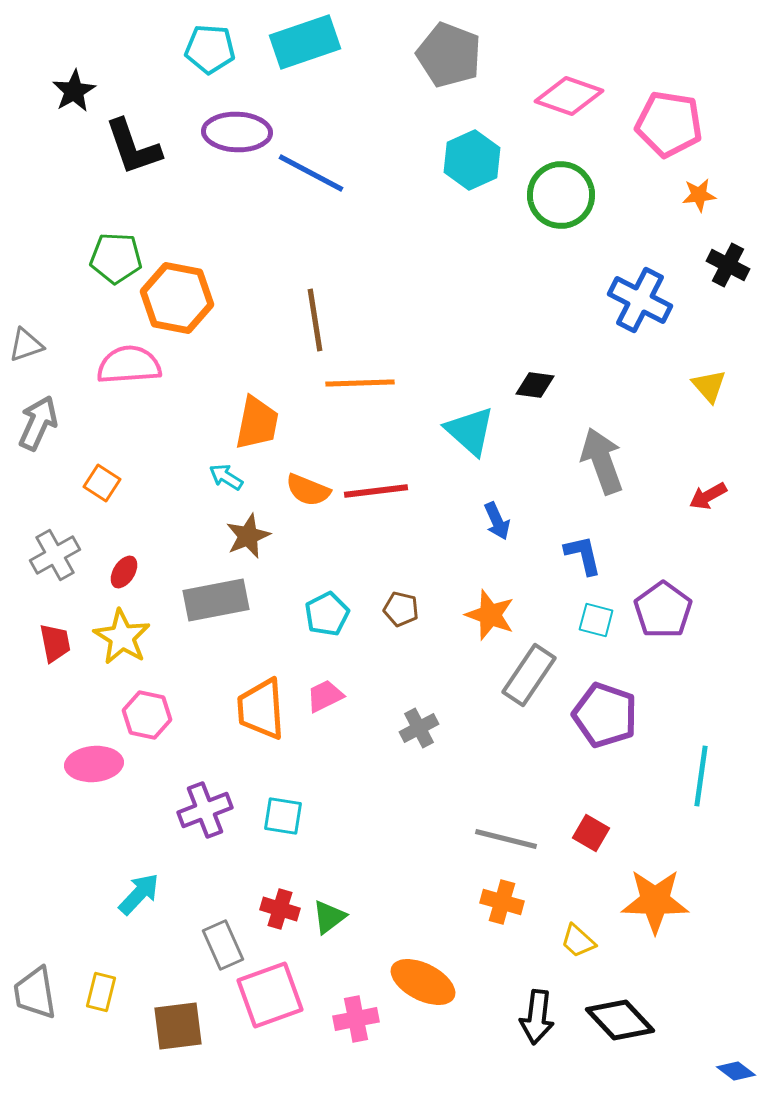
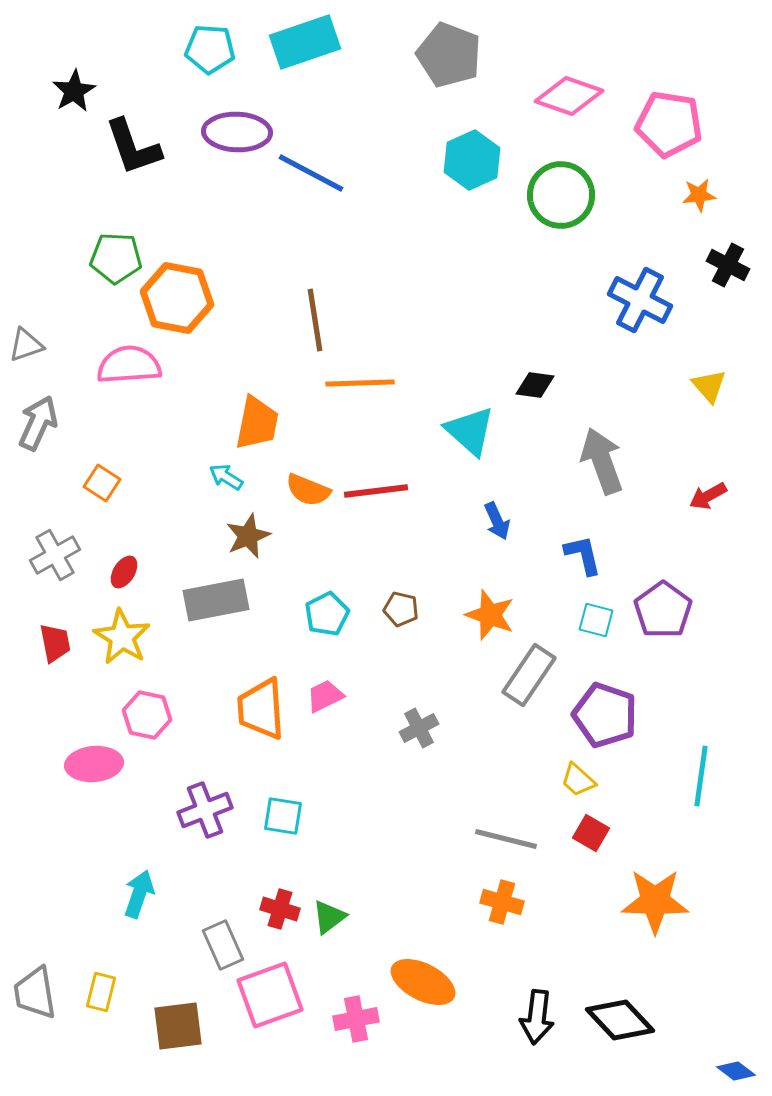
cyan arrow at (139, 894): rotated 24 degrees counterclockwise
yellow trapezoid at (578, 941): moved 161 px up
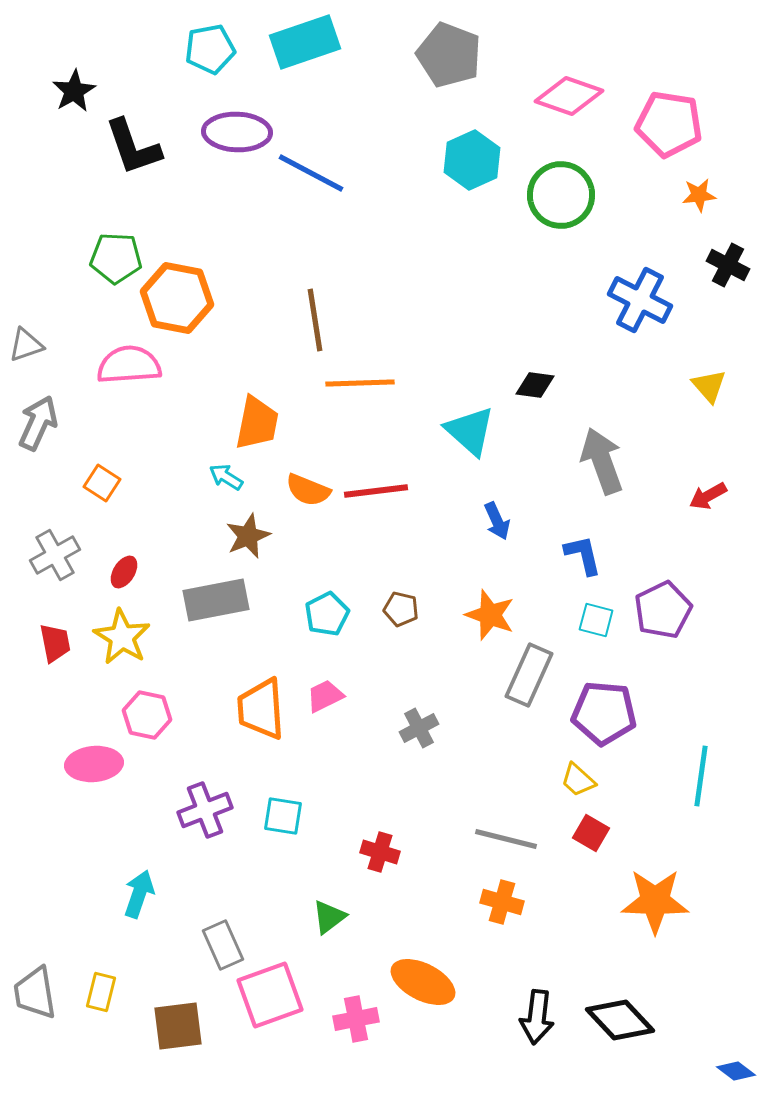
cyan pentagon at (210, 49): rotated 15 degrees counterclockwise
purple pentagon at (663, 610): rotated 10 degrees clockwise
gray rectangle at (529, 675): rotated 10 degrees counterclockwise
purple pentagon at (605, 715): moved 1 px left, 2 px up; rotated 14 degrees counterclockwise
red cross at (280, 909): moved 100 px right, 57 px up
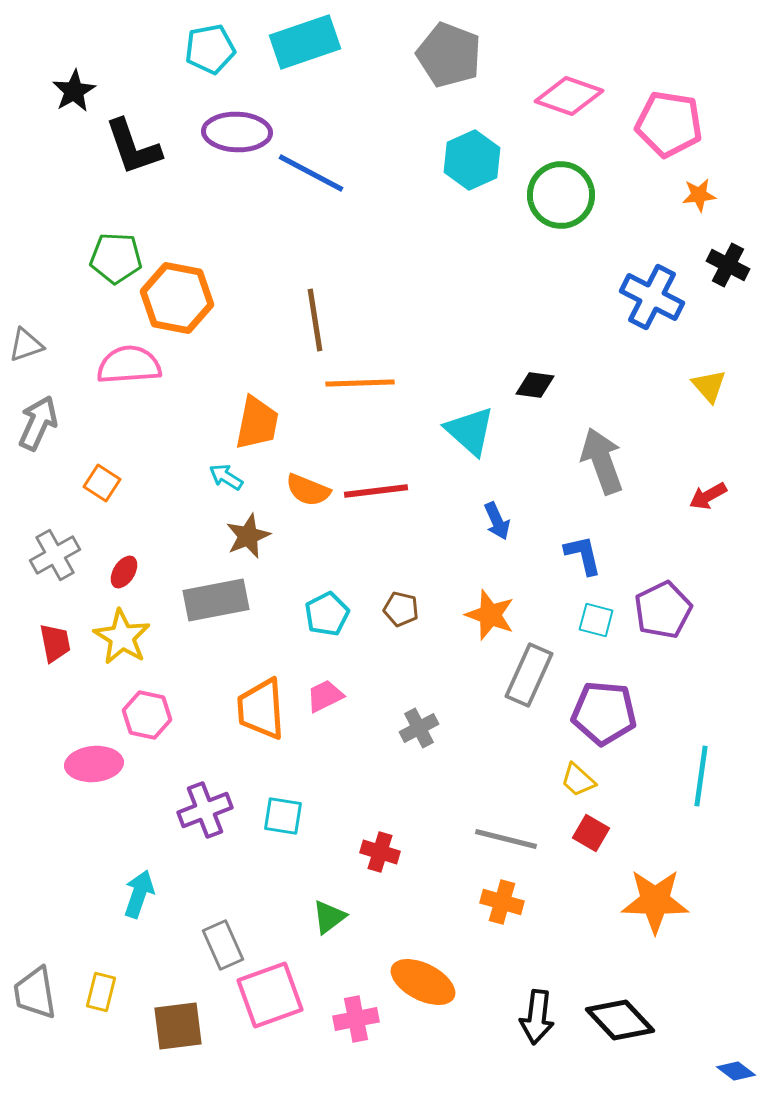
blue cross at (640, 300): moved 12 px right, 3 px up
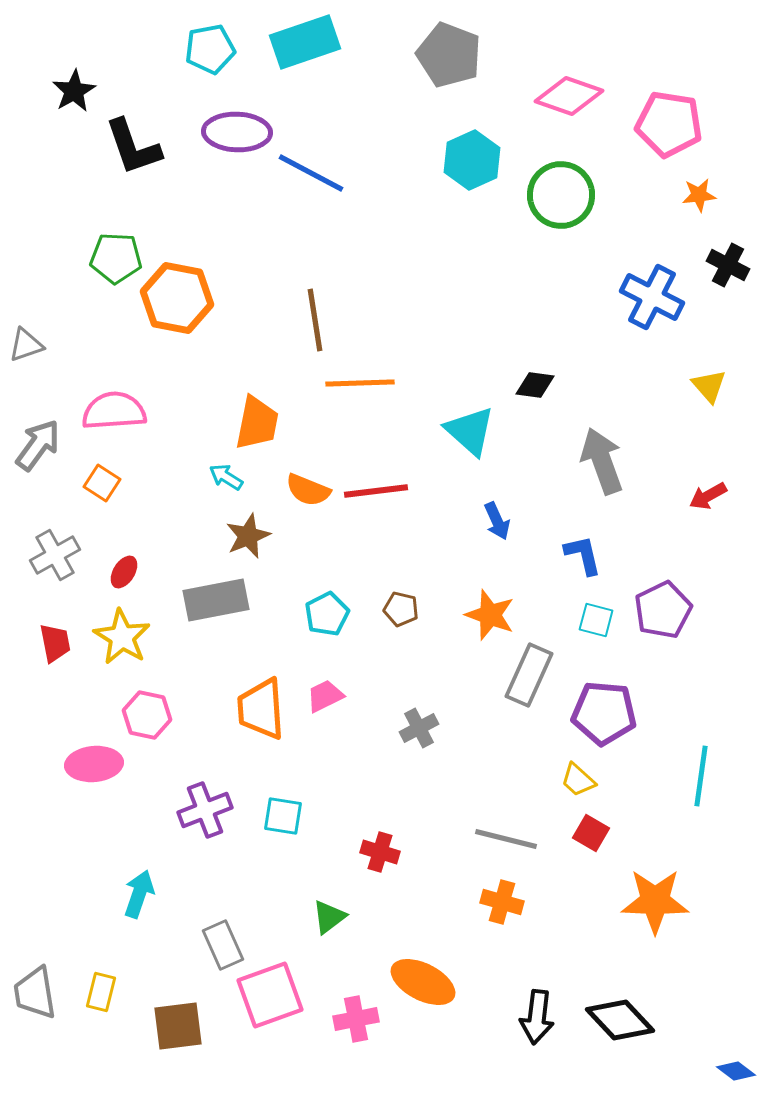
pink semicircle at (129, 365): moved 15 px left, 46 px down
gray arrow at (38, 423): moved 22 px down; rotated 12 degrees clockwise
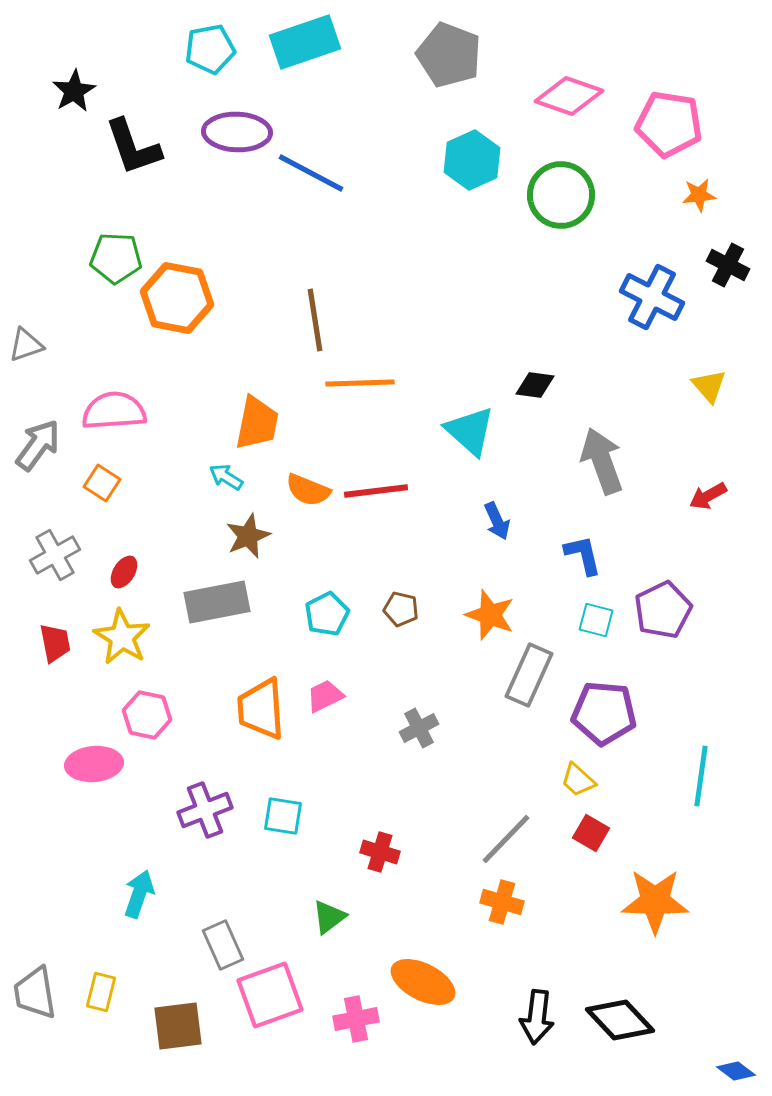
gray rectangle at (216, 600): moved 1 px right, 2 px down
gray line at (506, 839): rotated 60 degrees counterclockwise
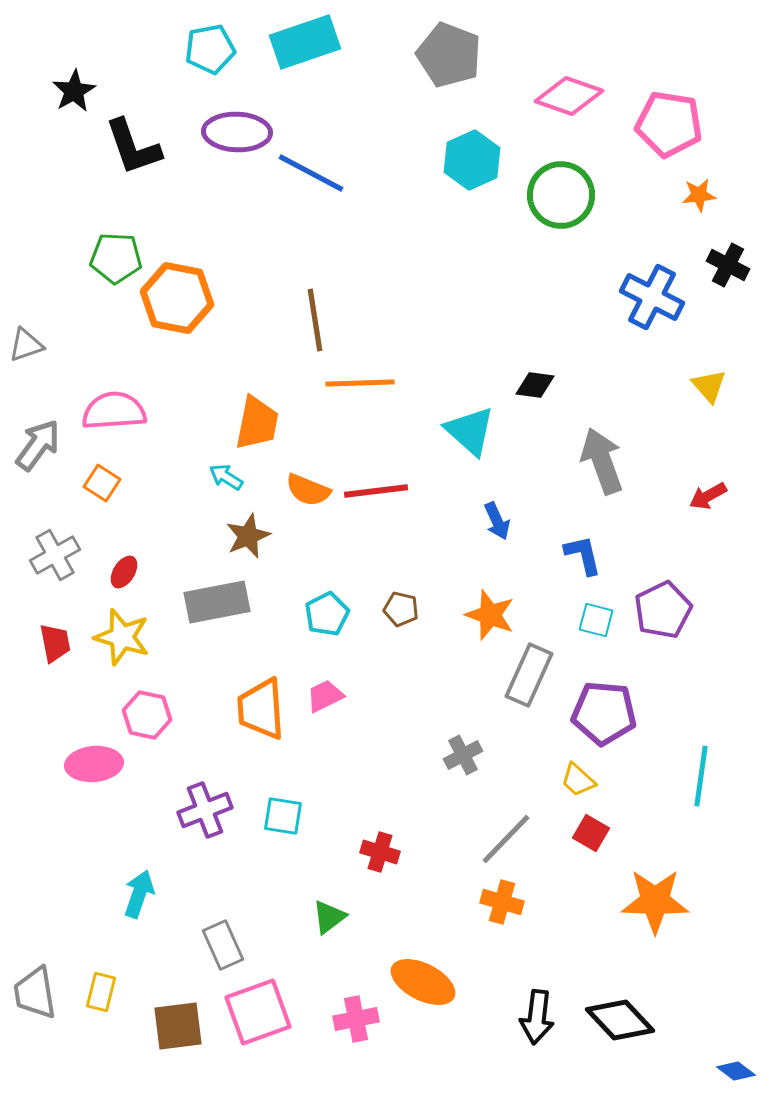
yellow star at (122, 637): rotated 14 degrees counterclockwise
gray cross at (419, 728): moved 44 px right, 27 px down
pink square at (270, 995): moved 12 px left, 17 px down
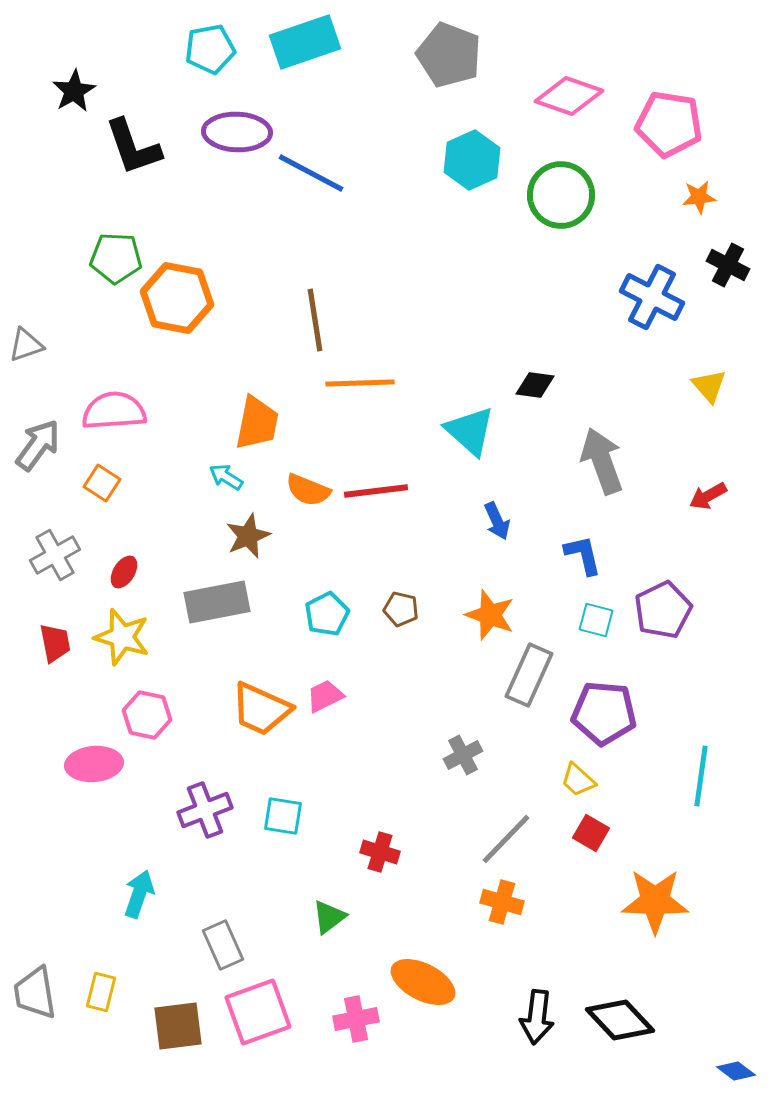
orange star at (699, 195): moved 2 px down
orange trapezoid at (261, 709): rotated 62 degrees counterclockwise
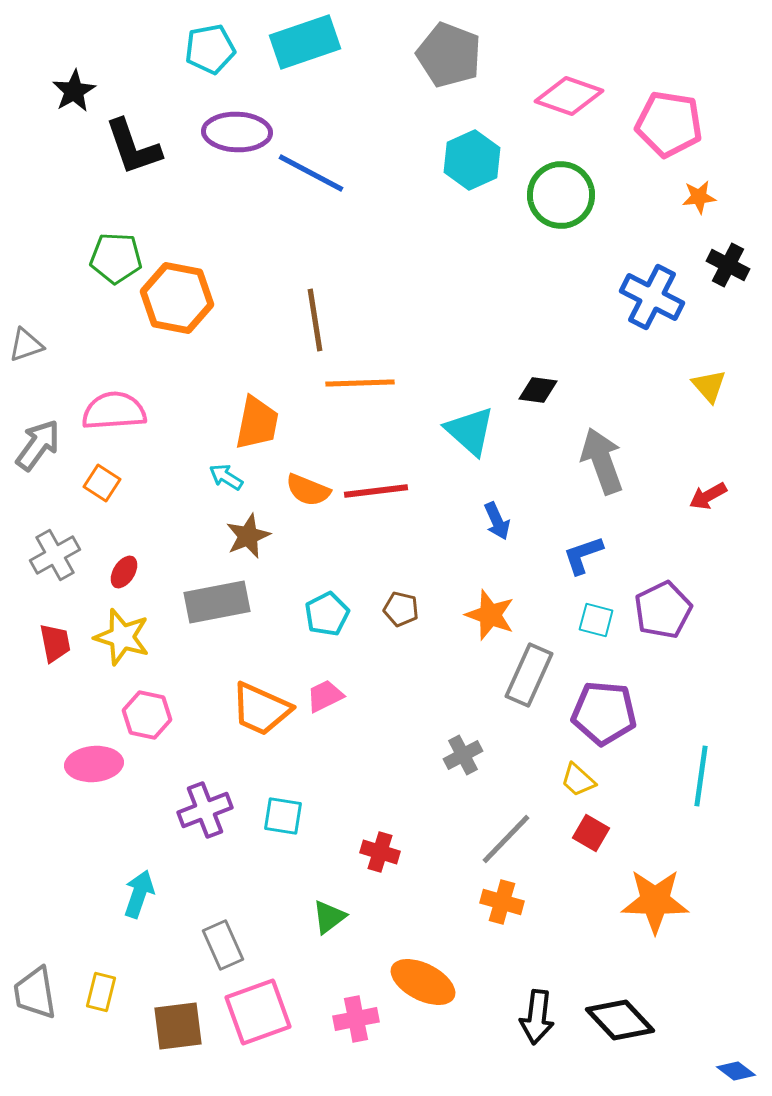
black diamond at (535, 385): moved 3 px right, 5 px down
blue L-shape at (583, 555): rotated 96 degrees counterclockwise
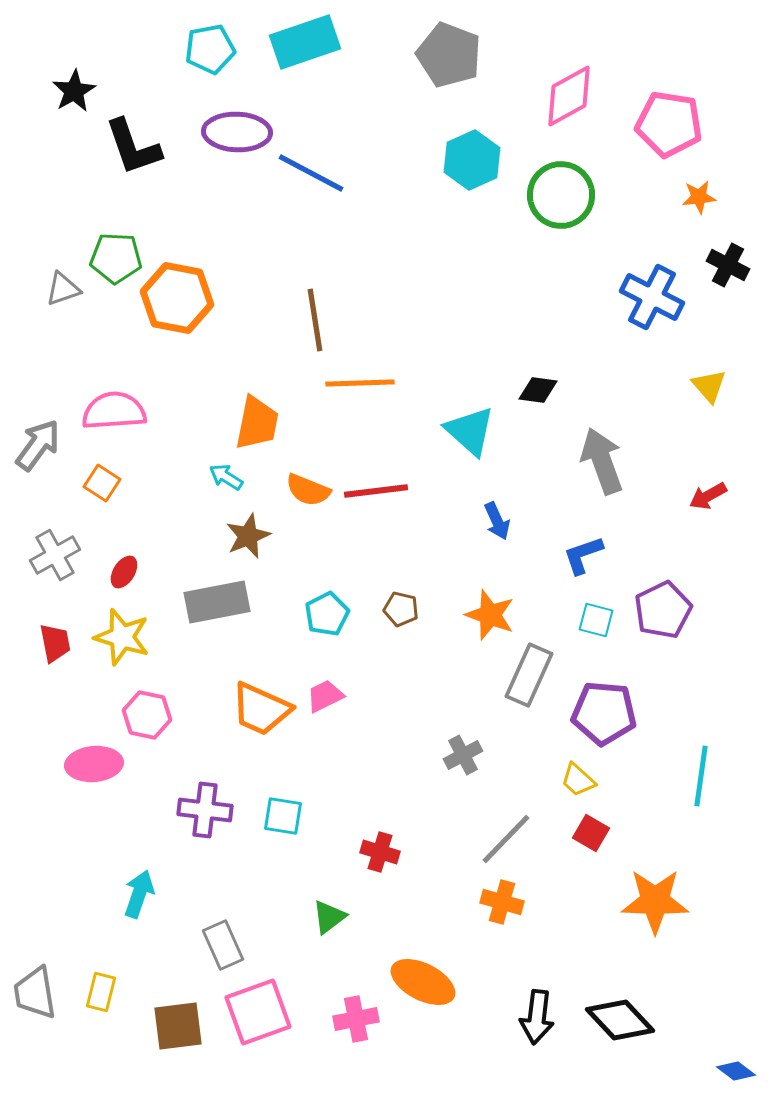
pink diamond at (569, 96): rotated 48 degrees counterclockwise
gray triangle at (26, 345): moved 37 px right, 56 px up
purple cross at (205, 810): rotated 28 degrees clockwise
